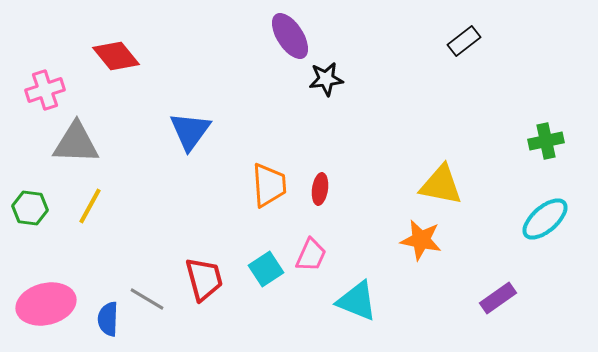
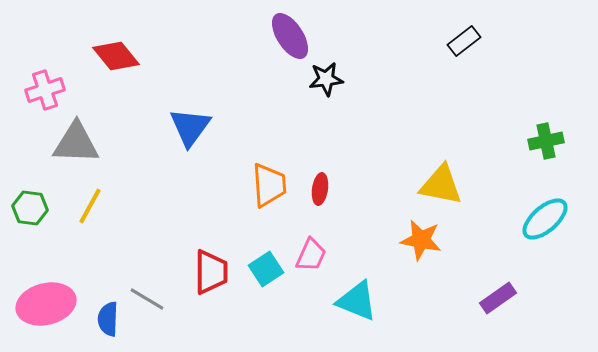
blue triangle: moved 4 px up
red trapezoid: moved 7 px right, 7 px up; rotated 15 degrees clockwise
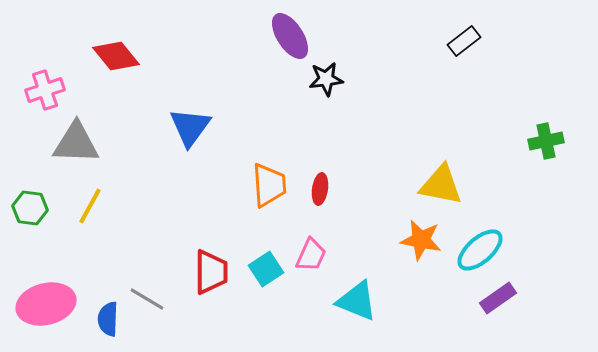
cyan ellipse: moved 65 px left, 31 px down
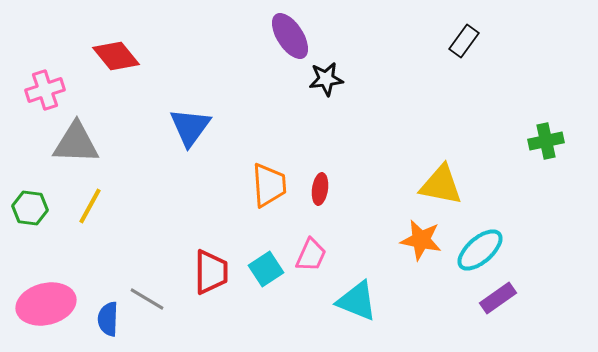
black rectangle: rotated 16 degrees counterclockwise
